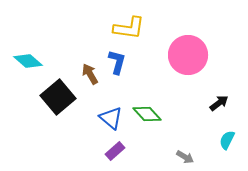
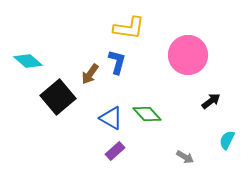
brown arrow: rotated 115 degrees counterclockwise
black arrow: moved 8 px left, 2 px up
blue triangle: rotated 10 degrees counterclockwise
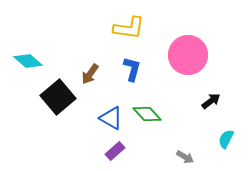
blue L-shape: moved 15 px right, 7 px down
cyan semicircle: moved 1 px left, 1 px up
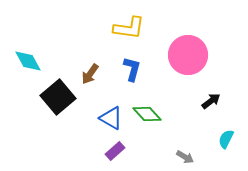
cyan diamond: rotated 20 degrees clockwise
